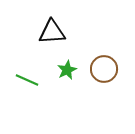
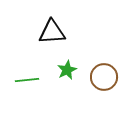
brown circle: moved 8 px down
green line: rotated 30 degrees counterclockwise
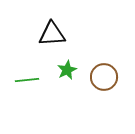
black triangle: moved 2 px down
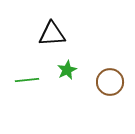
brown circle: moved 6 px right, 5 px down
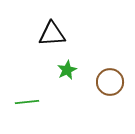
green line: moved 22 px down
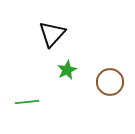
black triangle: rotated 44 degrees counterclockwise
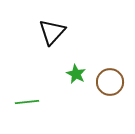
black triangle: moved 2 px up
green star: moved 9 px right, 4 px down; rotated 18 degrees counterclockwise
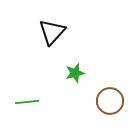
green star: moved 1 px left, 1 px up; rotated 30 degrees clockwise
brown circle: moved 19 px down
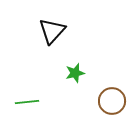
black triangle: moved 1 px up
brown circle: moved 2 px right
